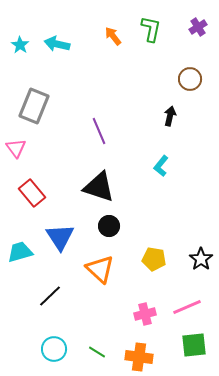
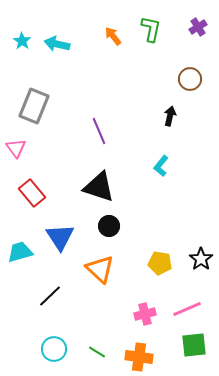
cyan star: moved 2 px right, 4 px up
yellow pentagon: moved 6 px right, 4 px down
pink line: moved 2 px down
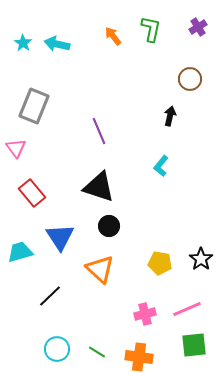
cyan star: moved 1 px right, 2 px down
cyan circle: moved 3 px right
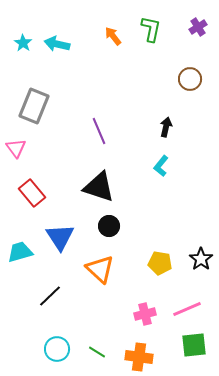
black arrow: moved 4 px left, 11 px down
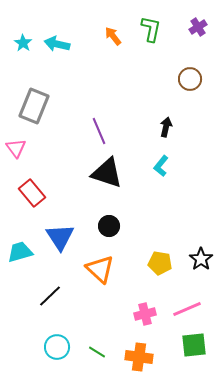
black triangle: moved 8 px right, 14 px up
cyan circle: moved 2 px up
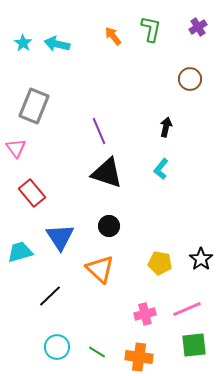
cyan L-shape: moved 3 px down
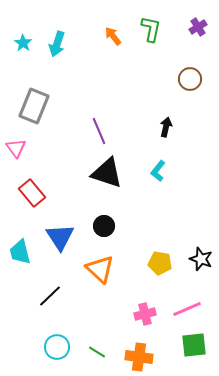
cyan arrow: rotated 85 degrees counterclockwise
cyan L-shape: moved 3 px left, 2 px down
black circle: moved 5 px left
cyan trapezoid: rotated 88 degrees counterclockwise
black star: rotated 15 degrees counterclockwise
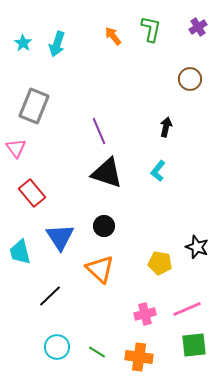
black star: moved 4 px left, 12 px up
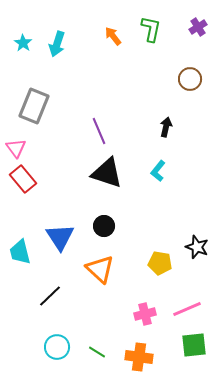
red rectangle: moved 9 px left, 14 px up
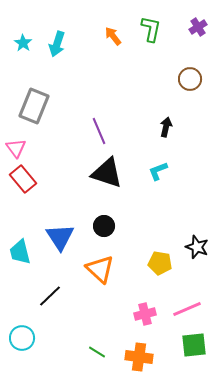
cyan L-shape: rotated 30 degrees clockwise
cyan circle: moved 35 px left, 9 px up
